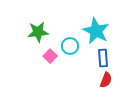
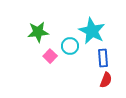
cyan star: moved 4 px left
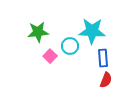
cyan star: rotated 24 degrees counterclockwise
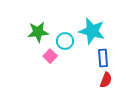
cyan star: rotated 12 degrees clockwise
cyan circle: moved 5 px left, 5 px up
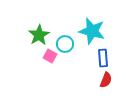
green star: moved 1 px right, 3 px down; rotated 25 degrees counterclockwise
cyan circle: moved 3 px down
pink square: rotated 16 degrees counterclockwise
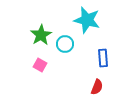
cyan star: moved 5 px left, 11 px up
green star: moved 2 px right
pink square: moved 10 px left, 9 px down
red semicircle: moved 9 px left, 7 px down
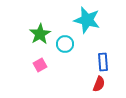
green star: moved 1 px left, 1 px up
blue rectangle: moved 4 px down
pink square: rotated 32 degrees clockwise
red semicircle: moved 2 px right, 3 px up
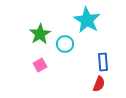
cyan star: rotated 16 degrees clockwise
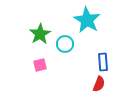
pink square: rotated 16 degrees clockwise
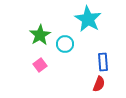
cyan star: moved 1 px right, 1 px up
green star: moved 1 px down
pink square: rotated 24 degrees counterclockwise
